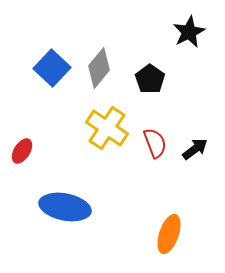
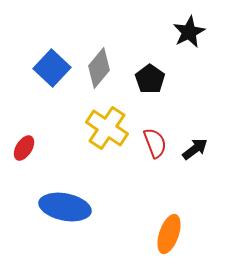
red ellipse: moved 2 px right, 3 px up
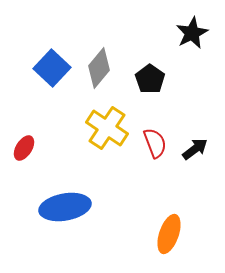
black star: moved 3 px right, 1 px down
blue ellipse: rotated 21 degrees counterclockwise
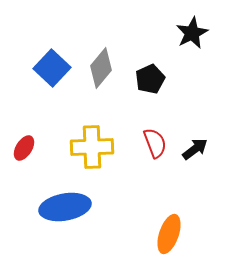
gray diamond: moved 2 px right
black pentagon: rotated 12 degrees clockwise
yellow cross: moved 15 px left, 19 px down; rotated 36 degrees counterclockwise
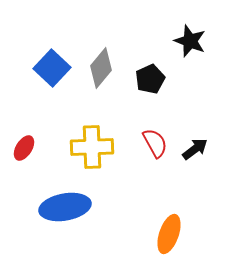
black star: moved 2 px left, 8 px down; rotated 24 degrees counterclockwise
red semicircle: rotated 8 degrees counterclockwise
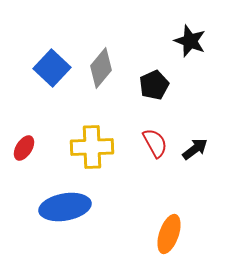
black pentagon: moved 4 px right, 6 px down
